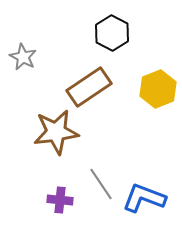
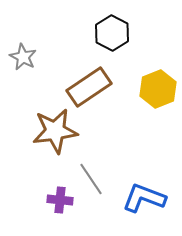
brown star: moved 1 px left, 1 px up
gray line: moved 10 px left, 5 px up
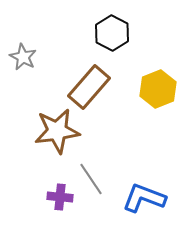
brown rectangle: rotated 15 degrees counterclockwise
brown star: moved 2 px right
purple cross: moved 3 px up
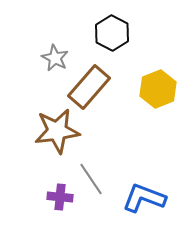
gray star: moved 32 px right, 1 px down
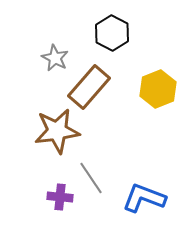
gray line: moved 1 px up
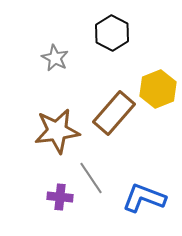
brown rectangle: moved 25 px right, 26 px down
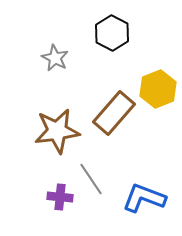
gray line: moved 1 px down
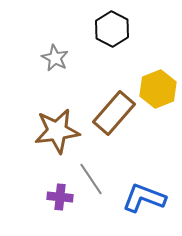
black hexagon: moved 4 px up
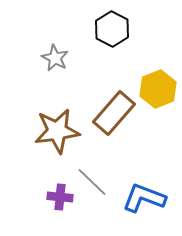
gray line: moved 1 px right, 3 px down; rotated 12 degrees counterclockwise
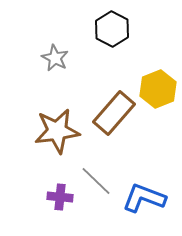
gray line: moved 4 px right, 1 px up
